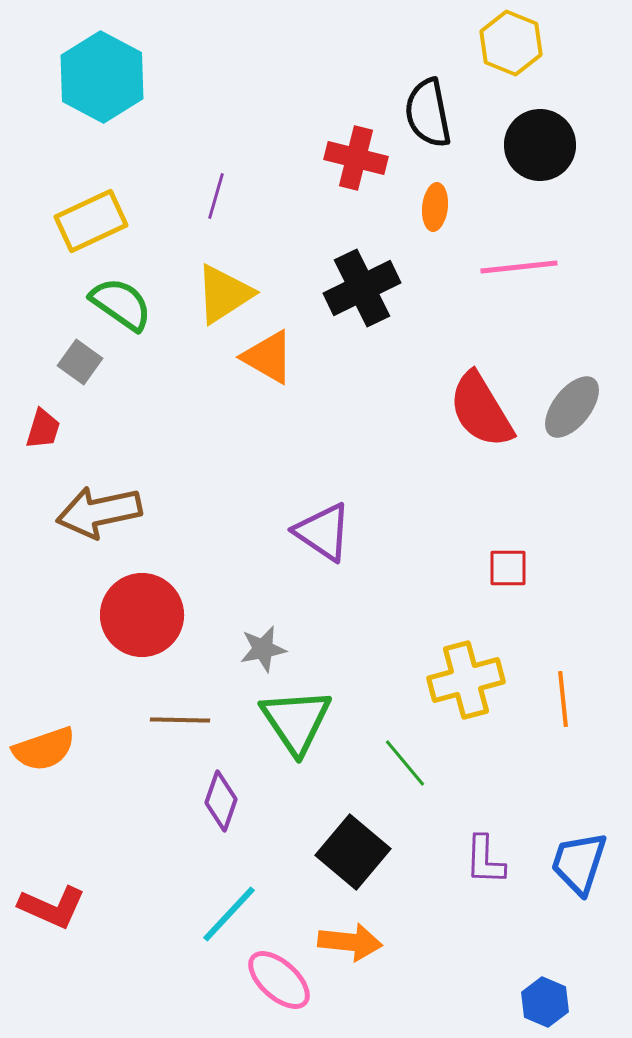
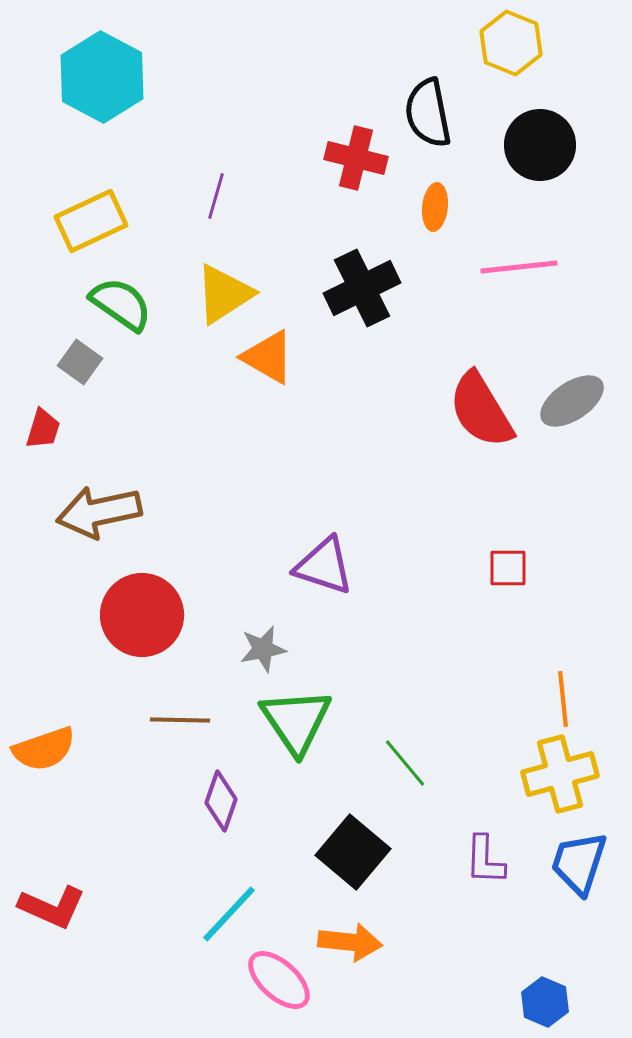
gray ellipse: moved 6 px up; rotated 18 degrees clockwise
purple triangle: moved 1 px right, 34 px down; rotated 16 degrees counterclockwise
yellow cross: moved 94 px right, 94 px down
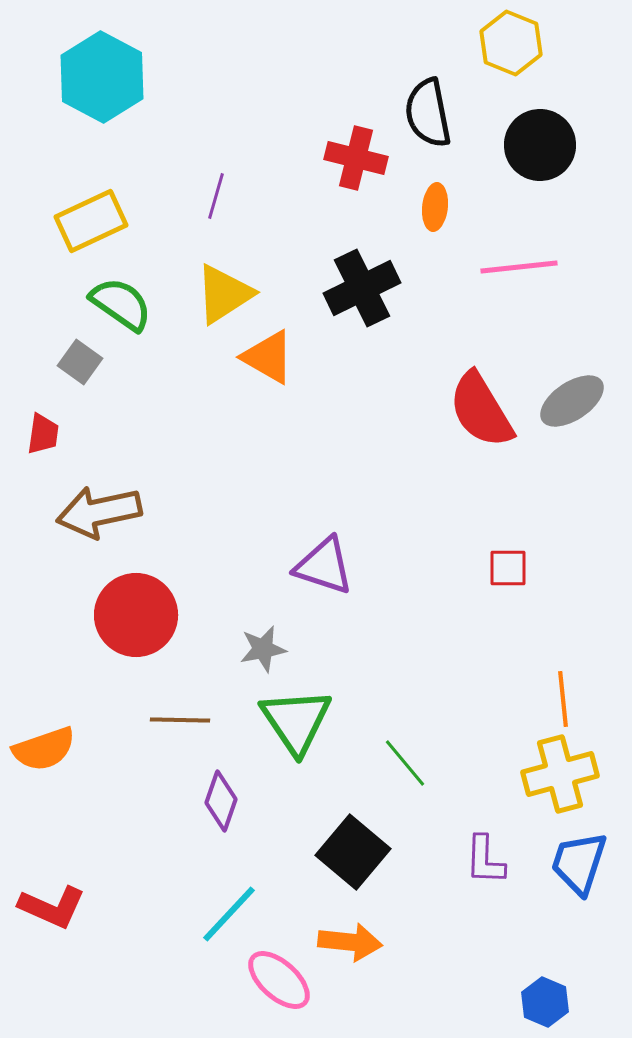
red trapezoid: moved 5 px down; rotated 9 degrees counterclockwise
red circle: moved 6 px left
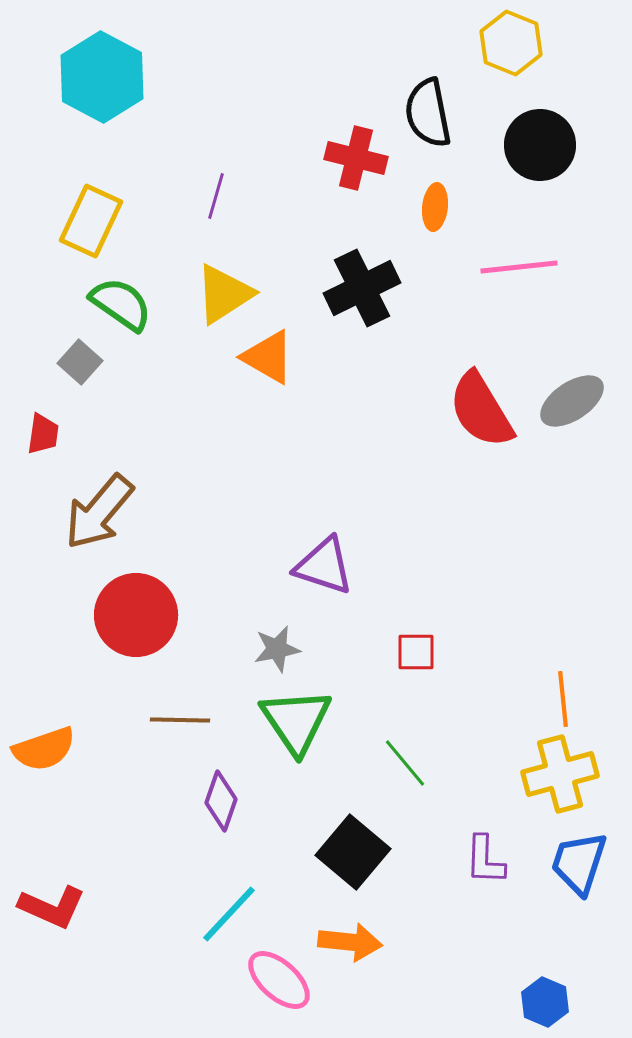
yellow rectangle: rotated 40 degrees counterclockwise
gray square: rotated 6 degrees clockwise
brown arrow: rotated 38 degrees counterclockwise
red square: moved 92 px left, 84 px down
gray star: moved 14 px right
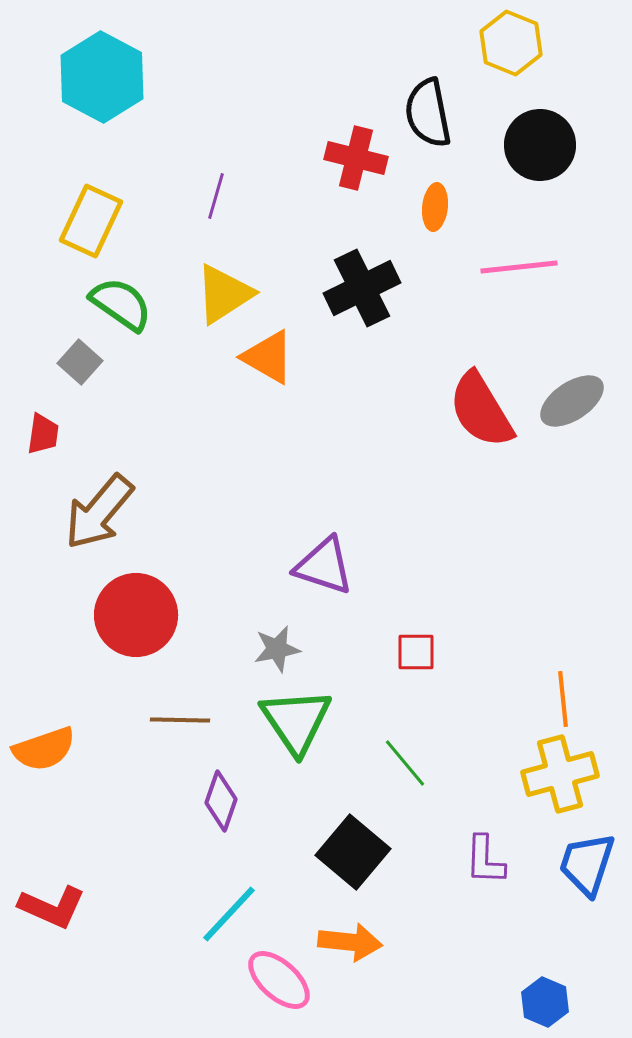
blue trapezoid: moved 8 px right, 1 px down
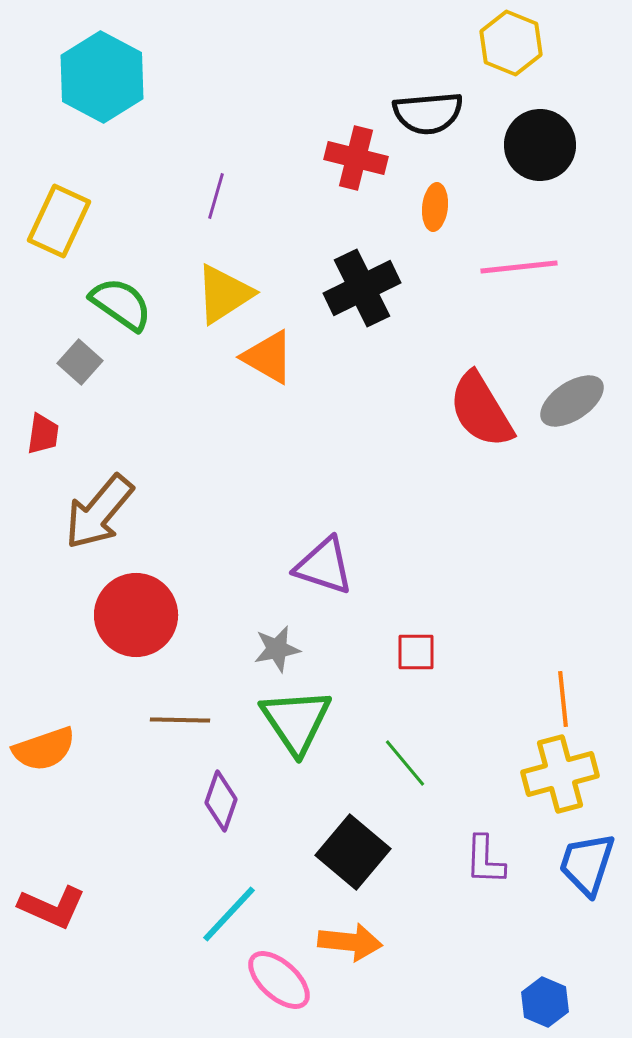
black semicircle: rotated 84 degrees counterclockwise
yellow rectangle: moved 32 px left
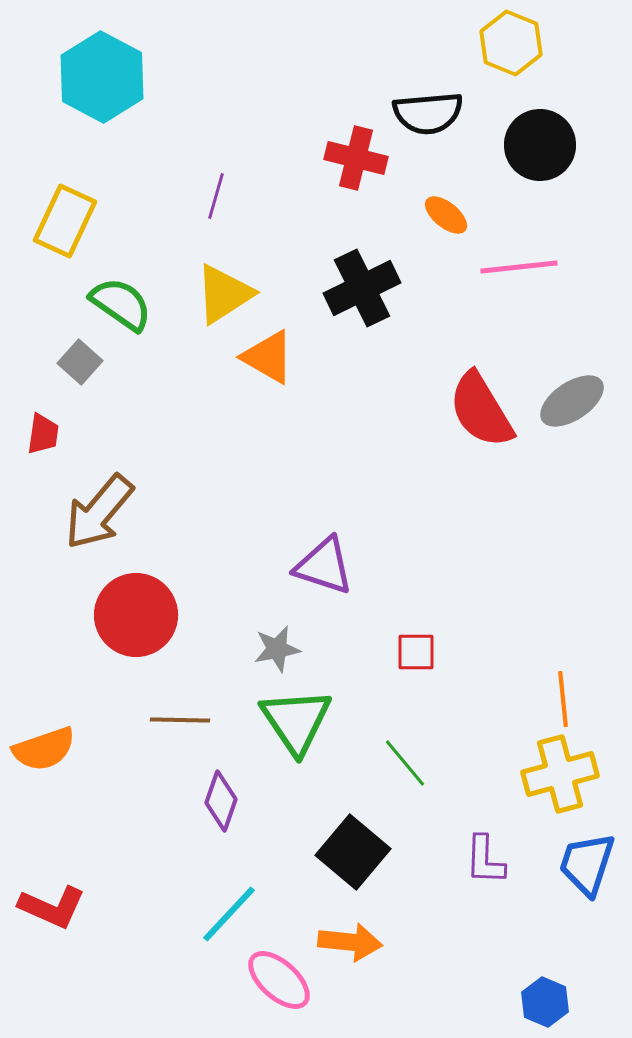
orange ellipse: moved 11 px right, 8 px down; rotated 57 degrees counterclockwise
yellow rectangle: moved 6 px right
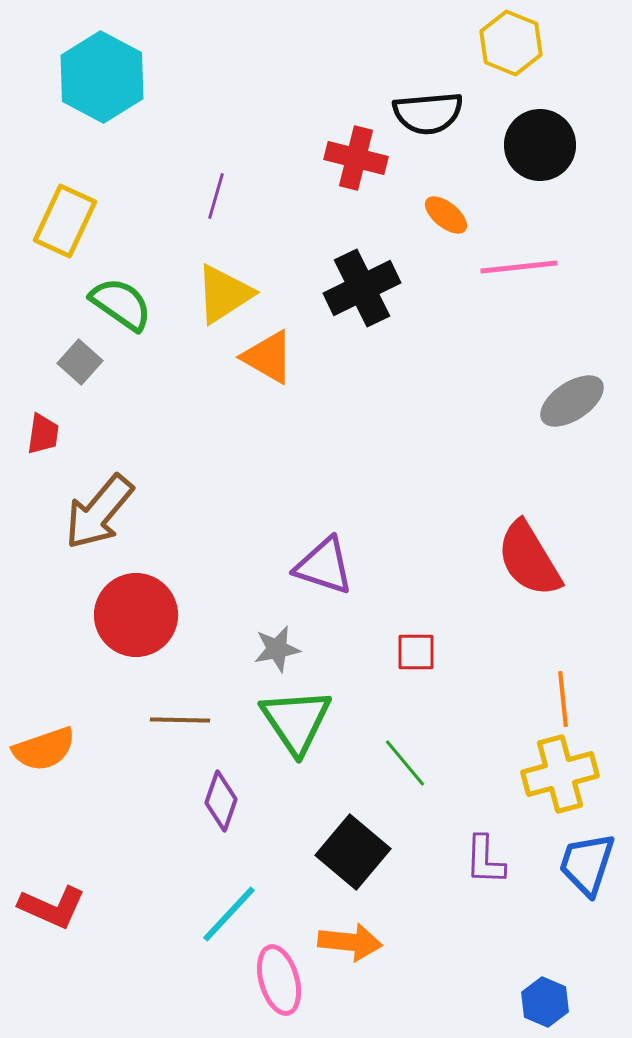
red semicircle: moved 48 px right, 149 px down
pink ellipse: rotated 32 degrees clockwise
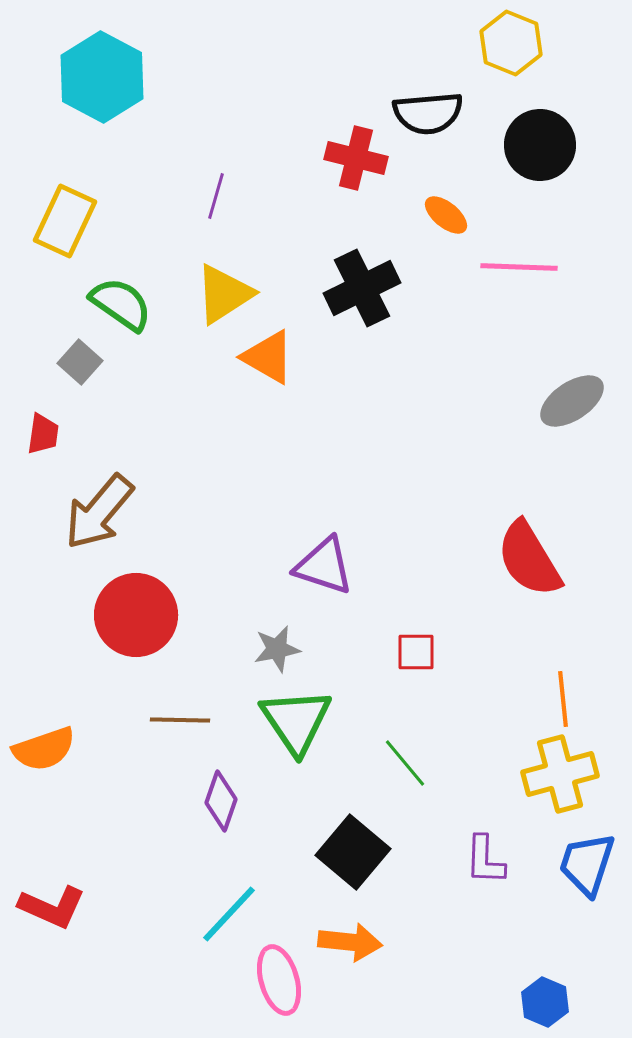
pink line: rotated 8 degrees clockwise
